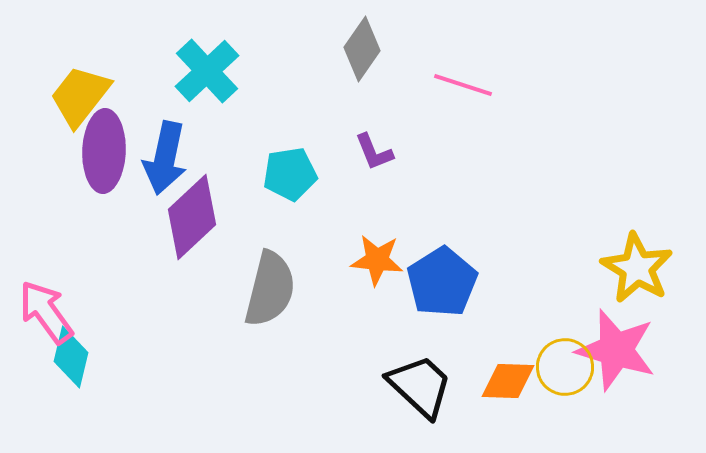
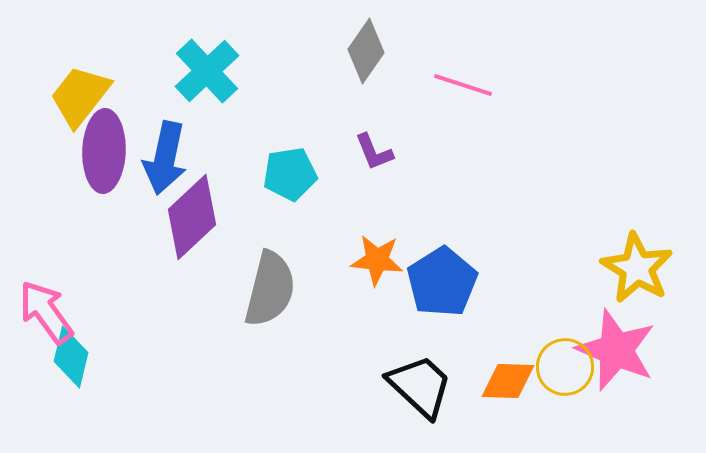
gray diamond: moved 4 px right, 2 px down
pink star: rotated 6 degrees clockwise
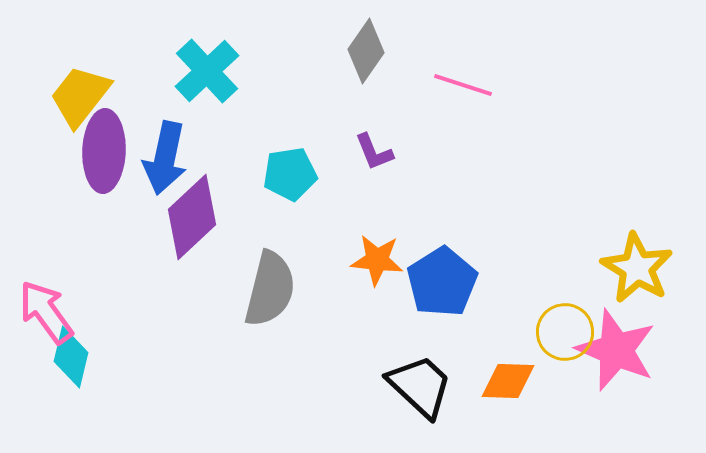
yellow circle: moved 35 px up
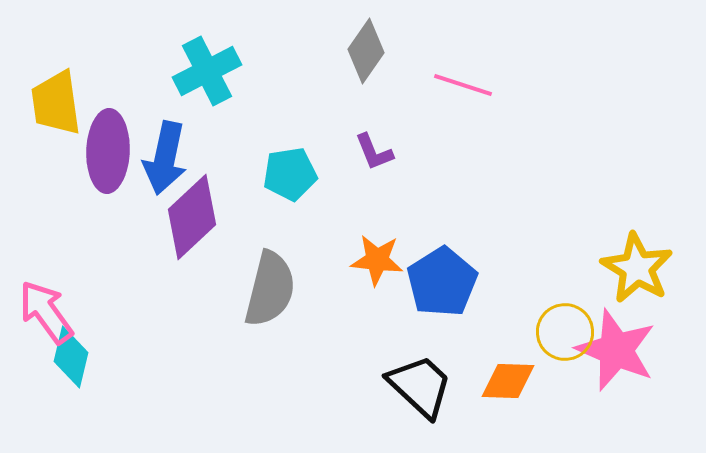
cyan cross: rotated 16 degrees clockwise
yellow trapezoid: moved 24 px left, 7 px down; rotated 46 degrees counterclockwise
purple ellipse: moved 4 px right
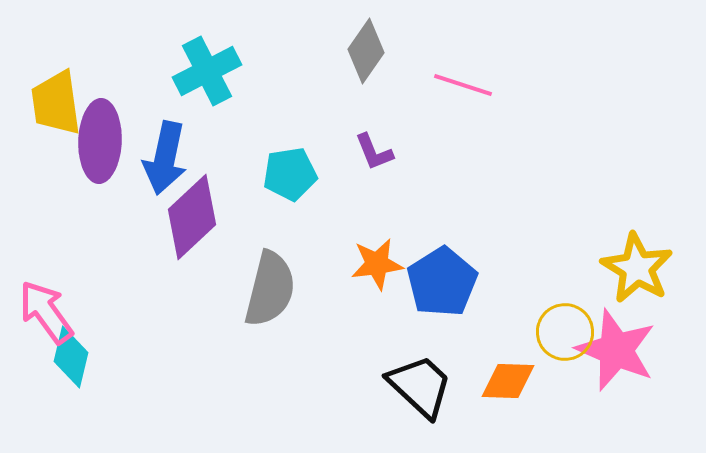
purple ellipse: moved 8 px left, 10 px up
orange star: moved 4 px down; rotated 14 degrees counterclockwise
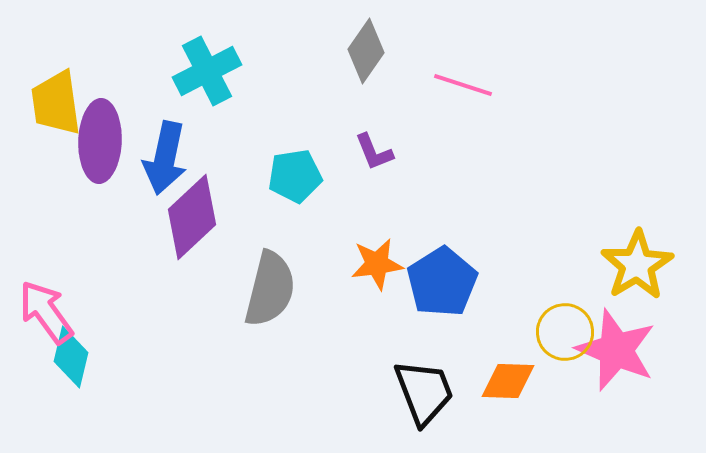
cyan pentagon: moved 5 px right, 2 px down
yellow star: moved 3 px up; rotated 10 degrees clockwise
black trapezoid: moved 4 px right, 6 px down; rotated 26 degrees clockwise
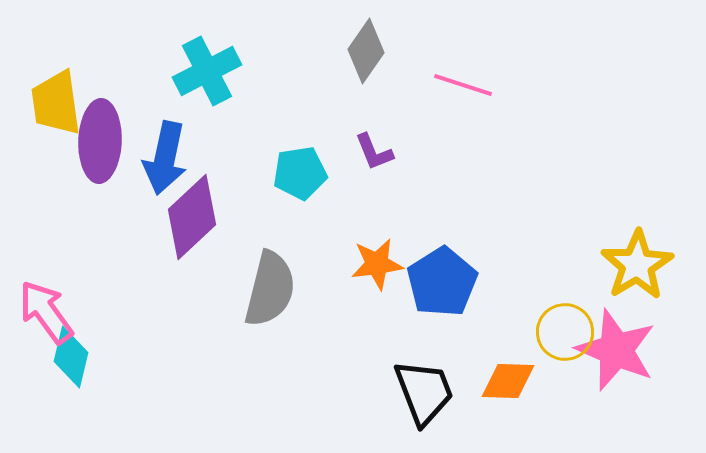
cyan pentagon: moved 5 px right, 3 px up
